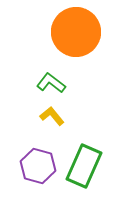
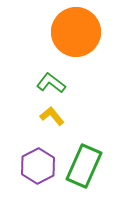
purple hexagon: rotated 16 degrees clockwise
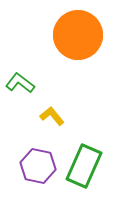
orange circle: moved 2 px right, 3 px down
green L-shape: moved 31 px left
purple hexagon: rotated 20 degrees counterclockwise
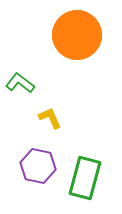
orange circle: moved 1 px left
yellow L-shape: moved 2 px left, 2 px down; rotated 15 degrees clockwise
green rectangle: moved 1 px right, 12 px down; rotated 9 degrees counterclockwise
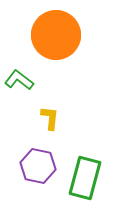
orange circle: moved 21 px left
green L-shape: moved 1 px left, 3 px up
yellow L-shape: rotated 30 degrees clockwise
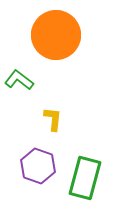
yellow L-shape: moved 3 px right, 1 px down
purple hexagon: rotated 8 degrees clockwise
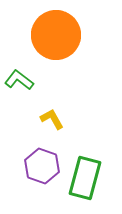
yellow L-shape: moved 1 px left; rotated 35 degrees counterclockwise
purple hexagon: moved 4 px right
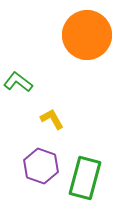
orange circle: moved 31 px right
green L-shape: moved 1 px left, 2 px down
purple hexagon: moved 1 px left
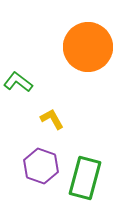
orange circle: moved 1 px right, 12 px down
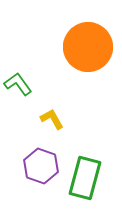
green L-shape: moved 2 px down; rotated 16 degrees clockwise
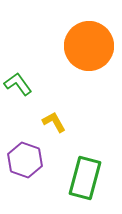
orange circle: moved 1 px right, 1 px up
yellow L-shape: moved 2 px right, 3 px down
purple hexagon: moved 16 px left, 6 px up
